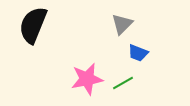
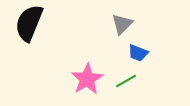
black semicircle: moved 4 px left, 2 px up
pink star: rotated 20 degrees counterclockwise
green line: moved 3 px right, 2 px up
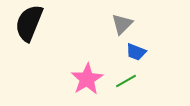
blue trapezoid: moved 2 px left, 1 px up
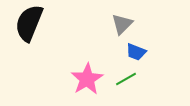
green line: moved 2 px up
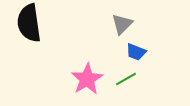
black semicircle: rotated 30 degrees counterclockwise
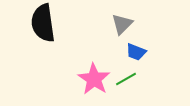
black semicircle: moved 14 px right
pink star: moved 7 px right; rotated 8 degrees counterclockwise
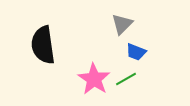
black semicircle: moved 22 px down
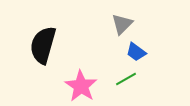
black semicircle: rotated 24 degrees clockwise
blue trapezoid: rotated 15 degrees clockwise
pink star: moved 13 px left, 7 px down
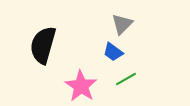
blue trapezoid: moved 23 px left
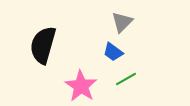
gray triangle: moved 2 px up
